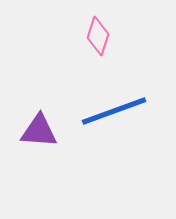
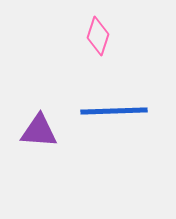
blue line: rotated 18 degrees clockwise
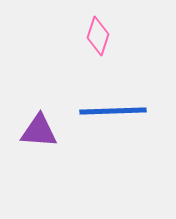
blue line: moved 1 px left
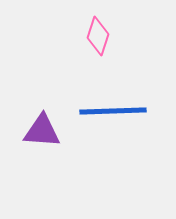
purple triangle: moved 3 px right
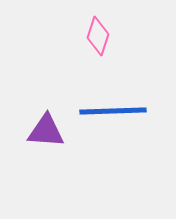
purple triangle: moved 4 px right
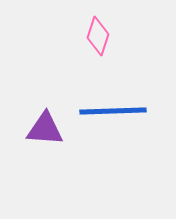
purple triangle: moved 1 px left, 2 px up
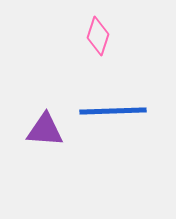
purple triangle: moved 1 px down
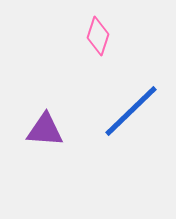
blue line: moved 18 px right; rotated 42 degrees counterclockwise
